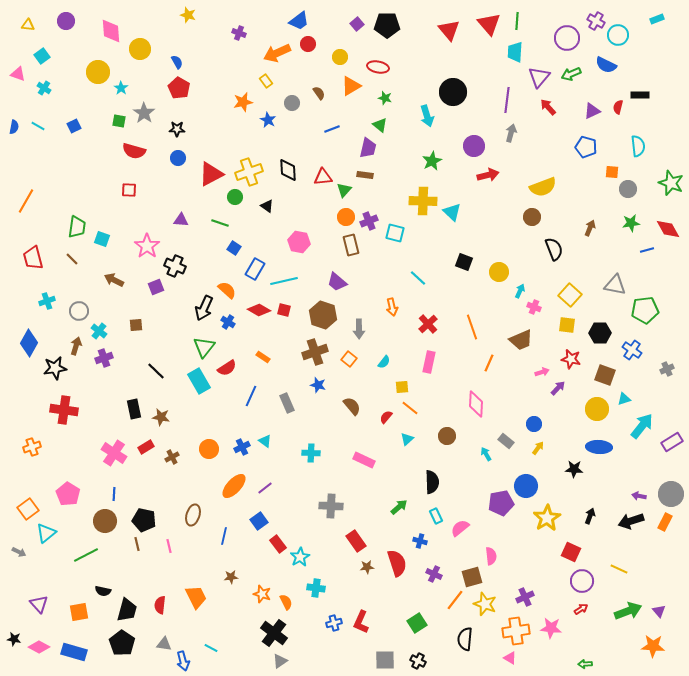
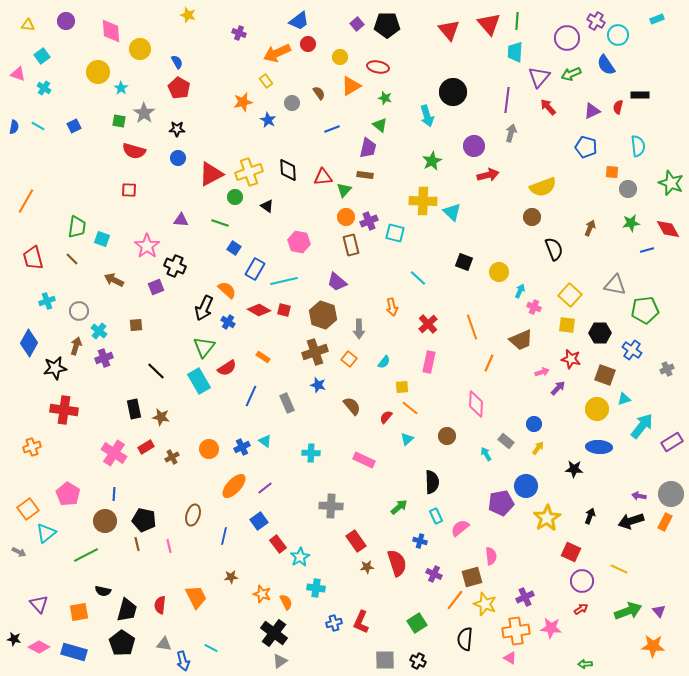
blue semicircle at (606, 65): rotated 30 degrees clockwise
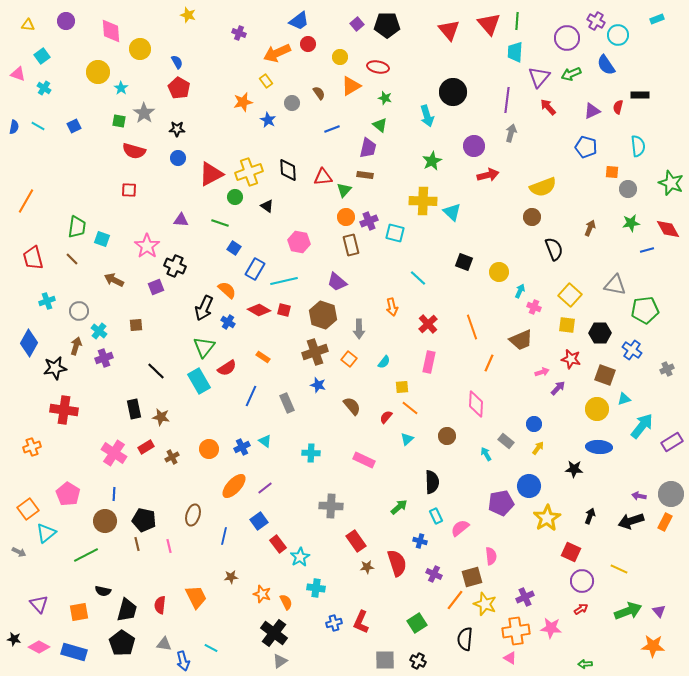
blue circle at (526, 486): moved 3 px right
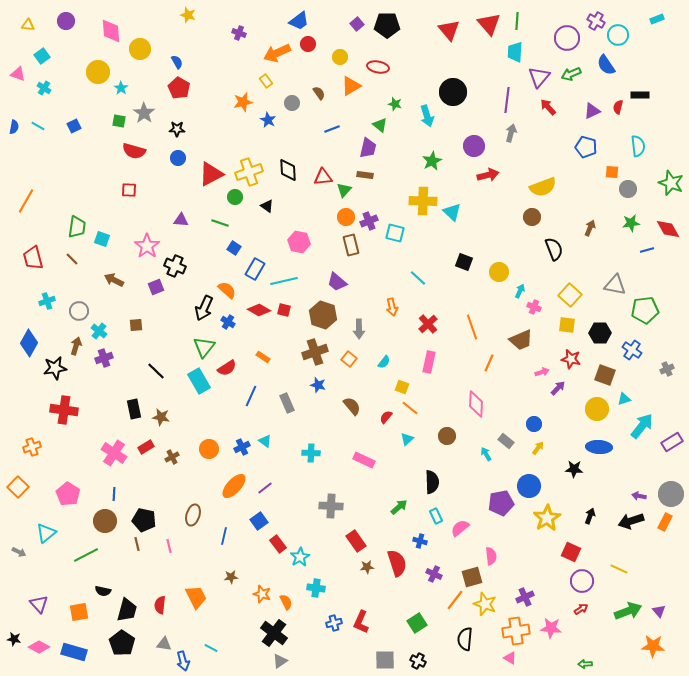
green star at (385, 98): moved 10 px right, 6 px down
yellow square at (402, 387): rotated 24 degrees clockwise
orange square at (28, 509): moved 10 px left, 22 px up; rotated 10 degrees counterclockwise
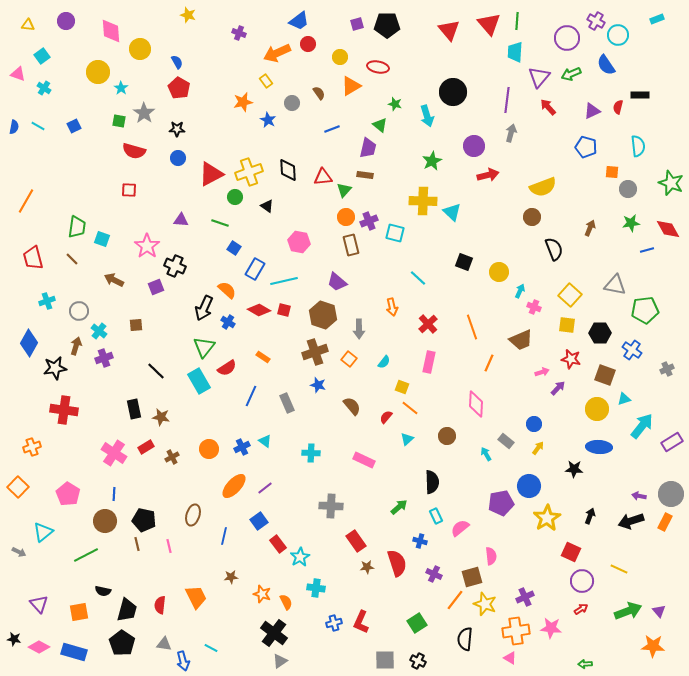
purple square at (357, 24): rotated 24 degrees clockwise
cyan triangle at (46, 533): moved 3 px left, 1 px up
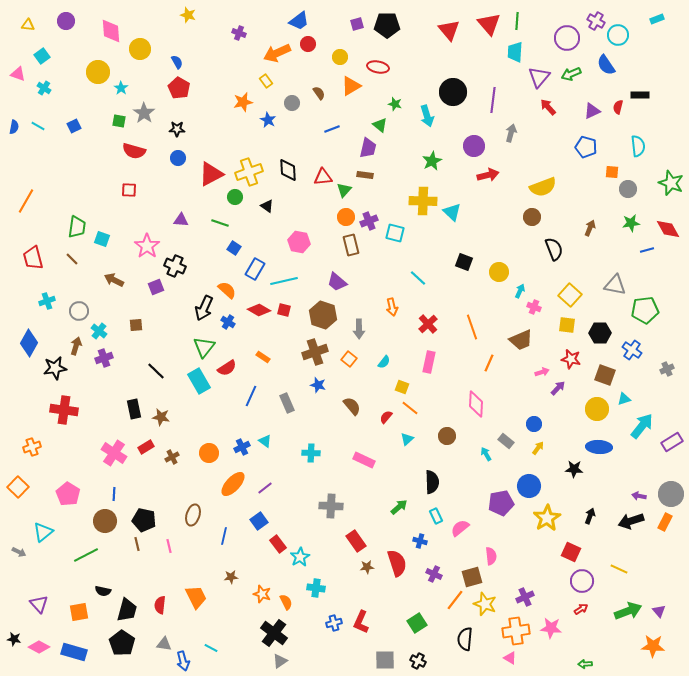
purple line at (507, 100): moved 14 px left
orange circle at (209, 449): moved 4 px down
orange ellipse at (234, 486): moved 1 px left, 2 px up
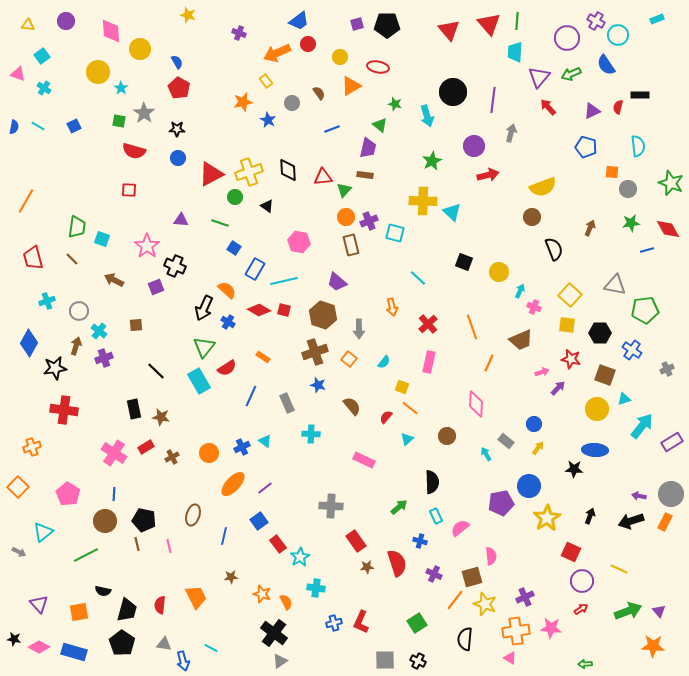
blue ellipse at (599, 447): moved 4 px left, 3 px down
cyan cross at (311, 453): moved 19 px up
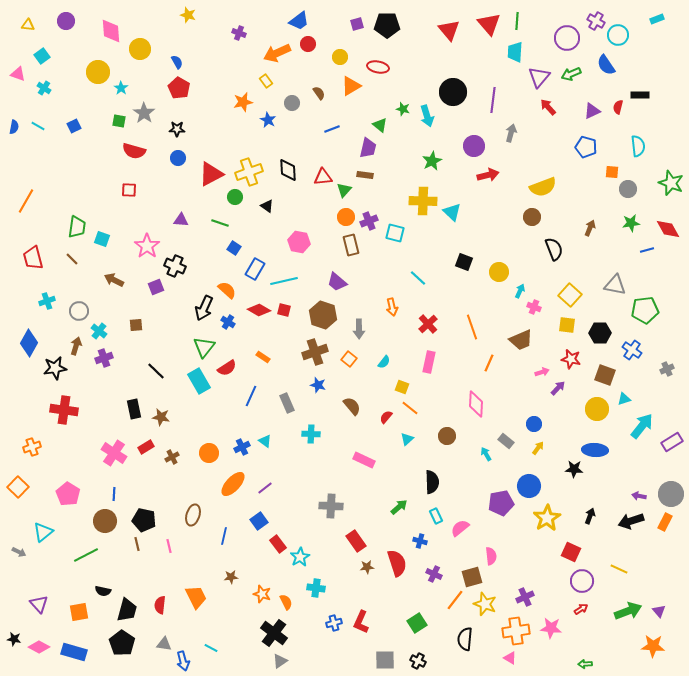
green star at (395, 104): moved 8 px right, 5 px down
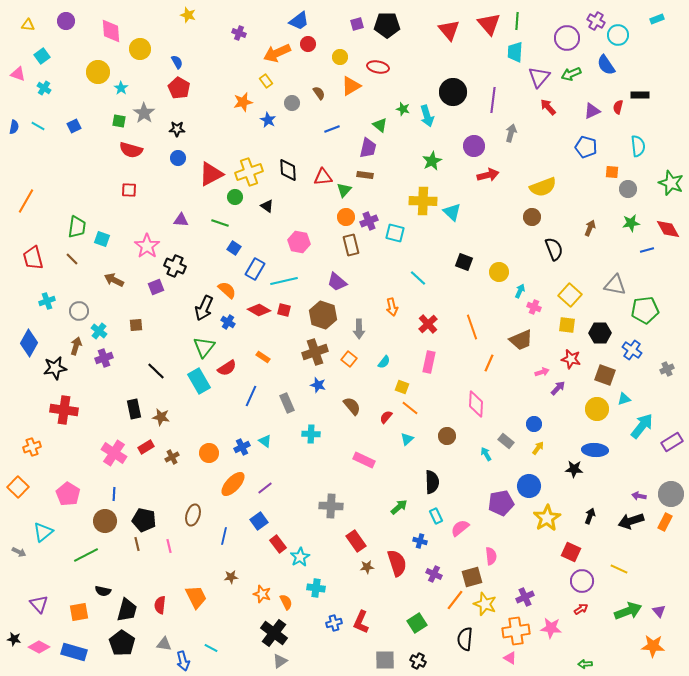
red semicircle at (134, 151): moved 3 px left, 1 px up
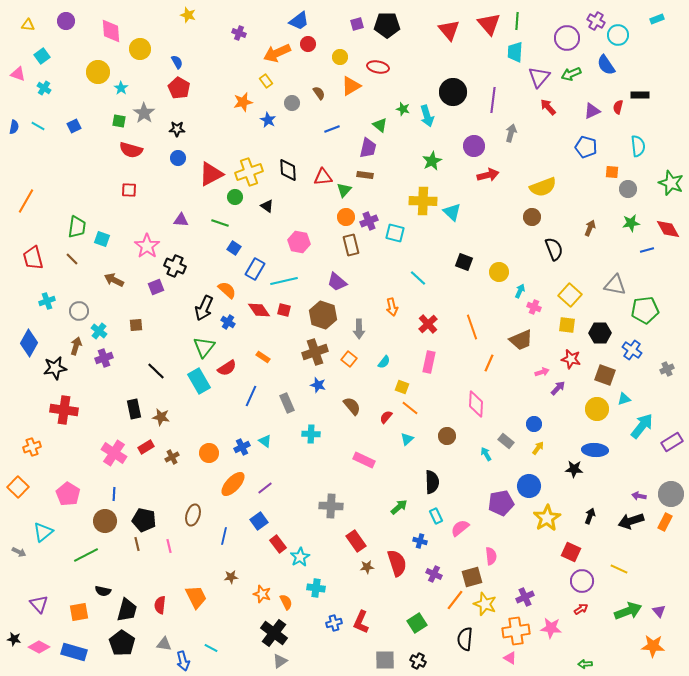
red diamond at (259, 310): rotated 25 degrees clockwise
